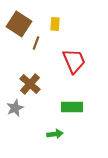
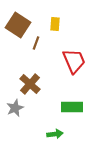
brown square: moved 1 px left, 1 px down
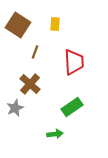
brown line: moved 1 px left, 9 px down
red trapezoid: moved 1 px down; rotated 20 degrees clockwise
green rectangle: rotated 35 degrees counterclockwise
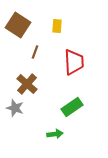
yellow rectangle: moved 2 px right, 2 px down
brown cross: moved 3 px left
gray star: rotated 30 degrees counterclockwise
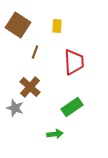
brown cross: moved 3 px right, 3 px down
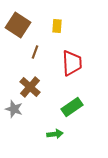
red trapezoid: moved 2 px left, 1 px down
gray star: moved 1 px left, 1 px down
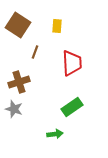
brown cross: moved 11 px left, 5 px up; rotated 30 degrees clockwise
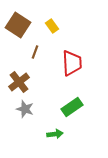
yellow rectangle: moved 5 px left; rotated 40 degrees counterclockwise
brown cross: rotated 20 degrees counterclockwise
gray star: moved 11 px right
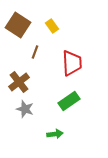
green rectangle: moved 3 px left, 6 px up
